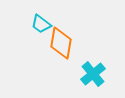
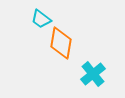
cyan trapezoid: moved 5 px up
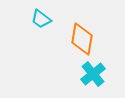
orange diamond: moved 21 px right, 4 px up
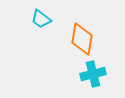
cyan cross: rotated 25 degrees clockwise
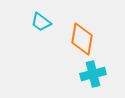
cyan trapezoid: moved 3 px down
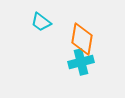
cyan cross: moved 12 px left, 12 px up
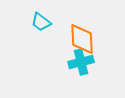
orange diamond: rotated 12 degrees counterclockwise
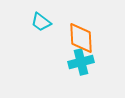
orange diamond: moved 1 px left, 1 px up
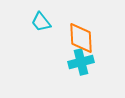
cyan trapezoid: rotated 15 degrees clockwise
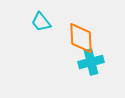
cyan cross: moved 10 px right
